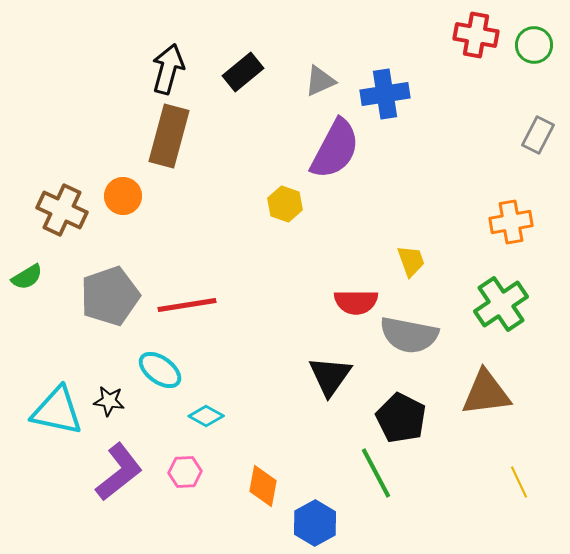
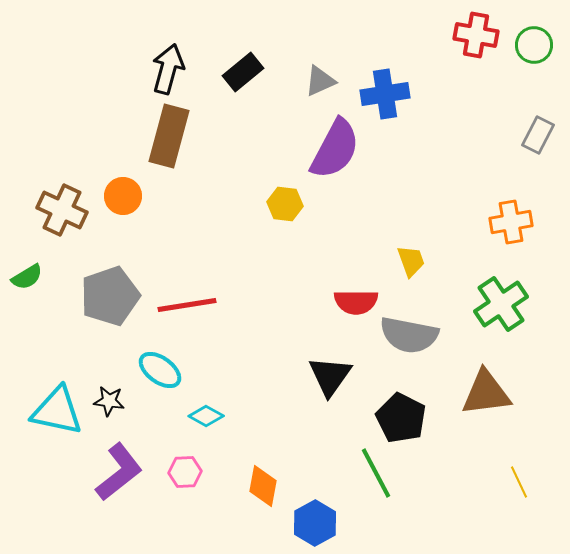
yellow hexagon: rotated 12 degrees counterclockwise
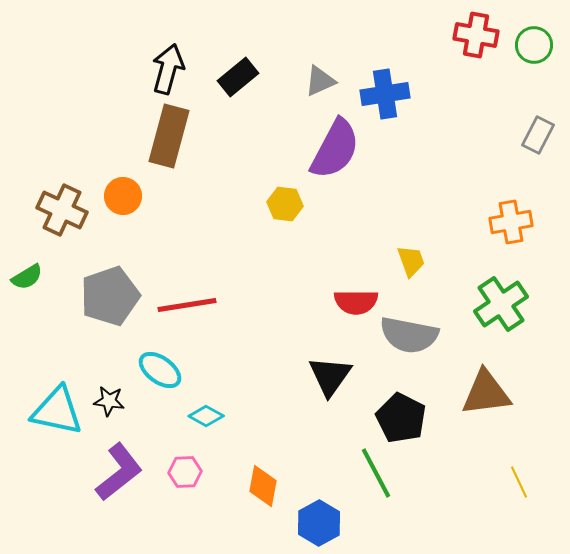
black rectangle: moved 5 px left, 5 px down
blue hexagon: moved 4 px right
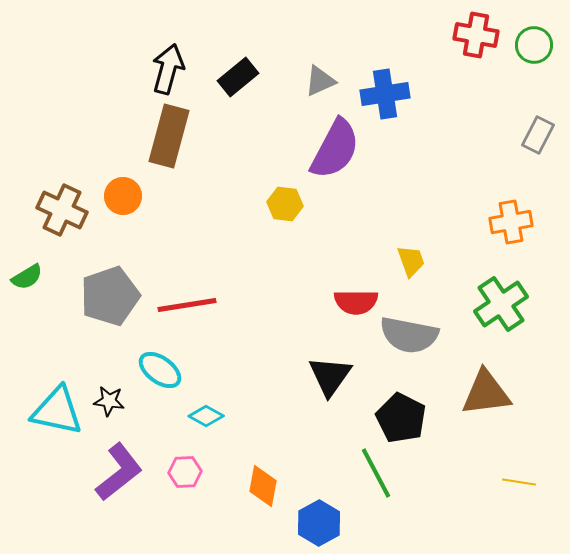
yellow line: rotated 56 degrees counterclockwise
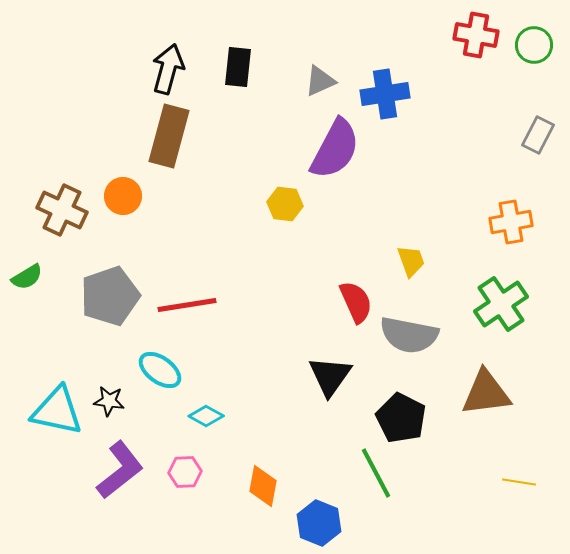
black rectangle: moved 10 px up; rotated 45 degrees counterclockwise
red semicircle: rotated 114 degrees counterclockwise
purple L-shape: moved 1 px right, 2 px up
blue hexagon: rotated 9 degrees counterclockwise
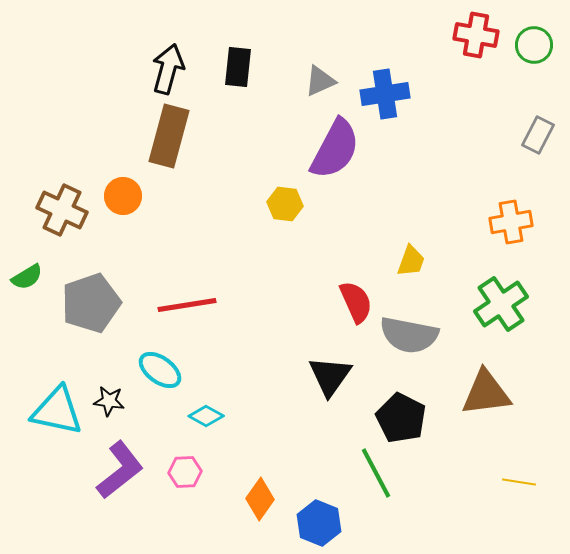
yellow trapezoid: rotated 40 degrees clockwise
gray pentagon: moved 19 px left, 7 px down
orange diamond: moved 3 px left, 13 px down; rotated 24 degrees clockwise
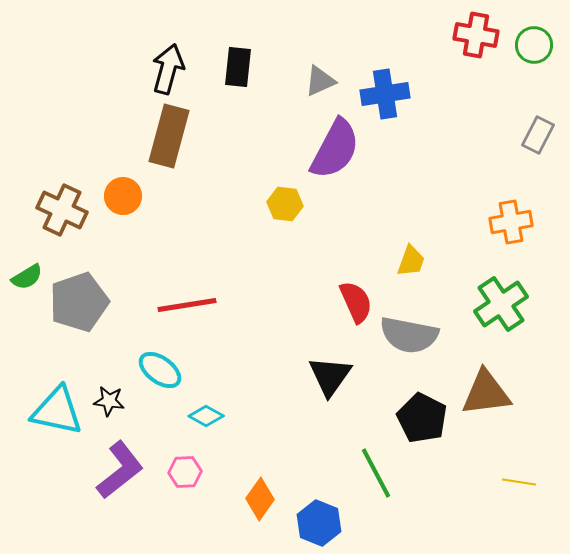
gray pentagon: moved 12 px left, 1 px up
black pentagon: moved 21 px right
